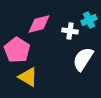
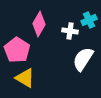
pink diamond: rotated 45 degrees counterclockwise
yellow triangle: moved 3 px left, 1 px down
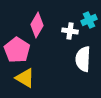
pink diamond: moved 2 px left, 1 px down
white semicircle: rotated 30 degrees counterclockwise
